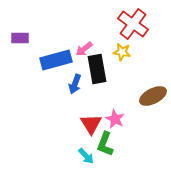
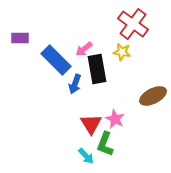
blue rectangle: rotated 60 degrees clockwise
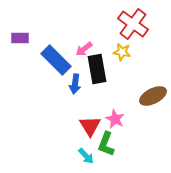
blue arrow: rotated 12 degrees counterclockwise
red triangle: moved 1 px left, 2 px down
green L-shape: moved 1 px right
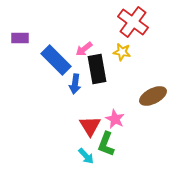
red cross: moved 2 px up
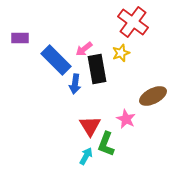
yellow star: moved 1 px left, 1 px down; rotated 30 degrees counterclockwise
pink star: moved 11 px right
cyan arrow: rotated 108 degrees counterclockwise
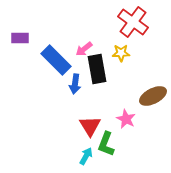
yellow star: rotated 18 degrees clockwise
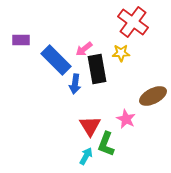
purple rectangle: moved 1 px right, 2 px down
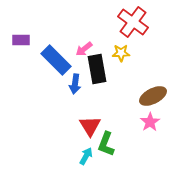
pink star: moved 24 px right, 3 px down; rotated 12 degrees clockwise
